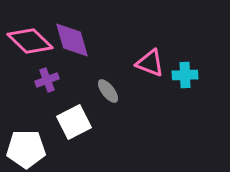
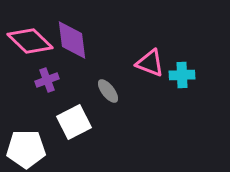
purple diamond: rotated 9 degrees clockwise
cyan cross: moved 3 px left
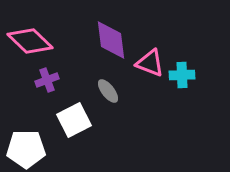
purple diamond: moved 39 px right
white square: moved 2 px up
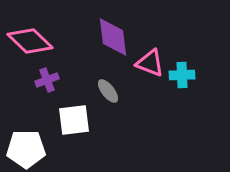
purple diamond: moved 2 px right, 3 px up
white square: rotated 20 degrees clockwise
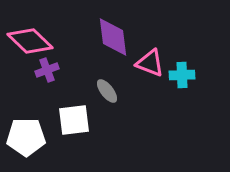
purple cross: moved 10 px up
gray ellipse: moved 1 px left
white pentagon: moved 12 px up
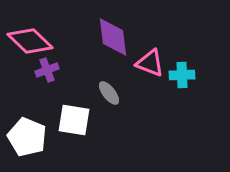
gray ellipse: moved 2 px right, 2 px down
white square: rotated 16 degrees clockwise
white pentagon: moved 1 px right; rotated 24 degrees clockwise
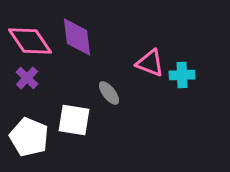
purple diamond: moved 36 px left
pink diamond: rotated 12 degrees clockwise
purple cross: moved 20 px left, 8 px down; rotated 25 degrees counterclockwise
white pentagon: moved 2 px right
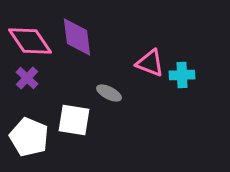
gray ellipse: rotated 25 degrees counterclockwise
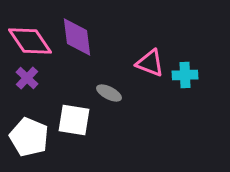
cyan cross: moved 3 px right
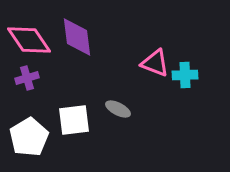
pink diamond: moved 1 px left, 1 px up
pink triangle: moved 5 px right
purple cross: rotated 30 degrees clockwise
gray ellipse: moved 9 px right, 16 px down
white square: rotated 16 degrees counterclockwise
white pentagon: rotated 18 degrees clockwise
